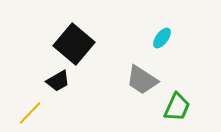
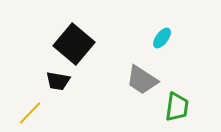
black trapezoid: rotated 40 degrees clockwise
green trapezoid: rotated 16 degrees counterclockwise
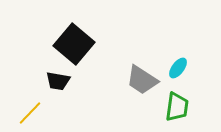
cyan ellipse: moved 16 px right, 30 px down
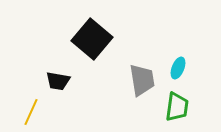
black square: moved 18 px right, 5 px up
cyan ellipse: rotated 15 degrees counterclockwise
gray trapezoid: rotated 132 degrees counterclockwise
yellow line: moved 1 px right, 1 px up; rotated 20 degrees counterclockwise
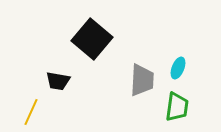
gray trapezoid: rotated 12 degrees clockwise
